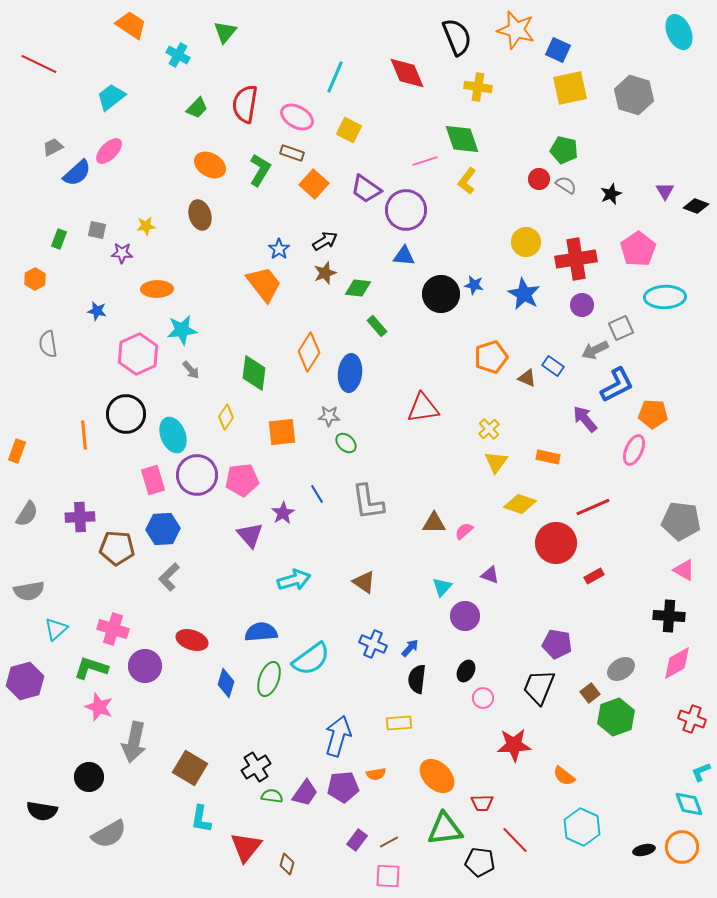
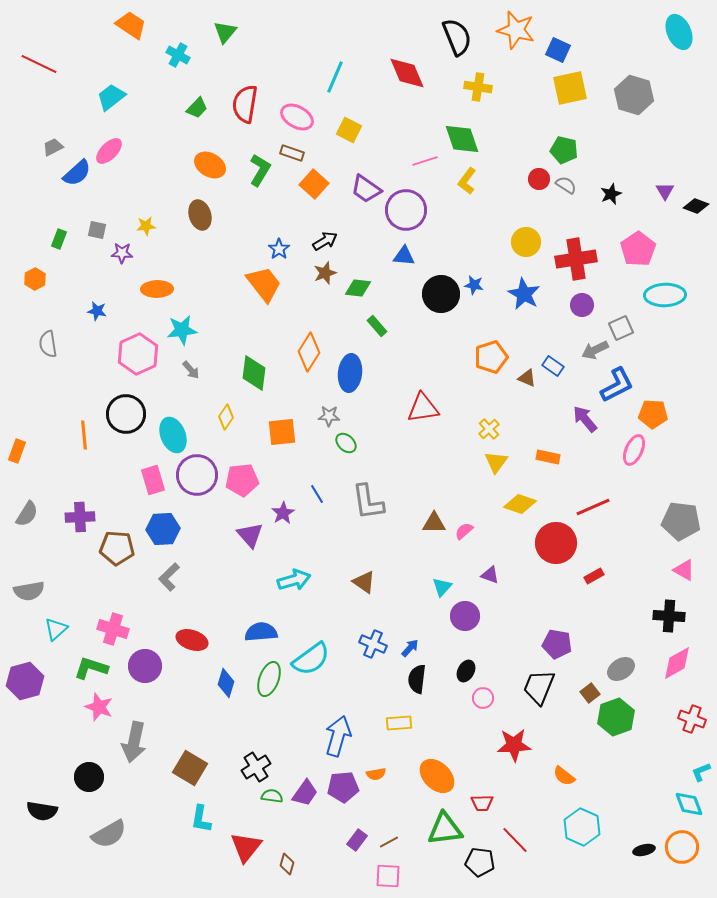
cyan ellipse at (665, 297): moved 2 px up
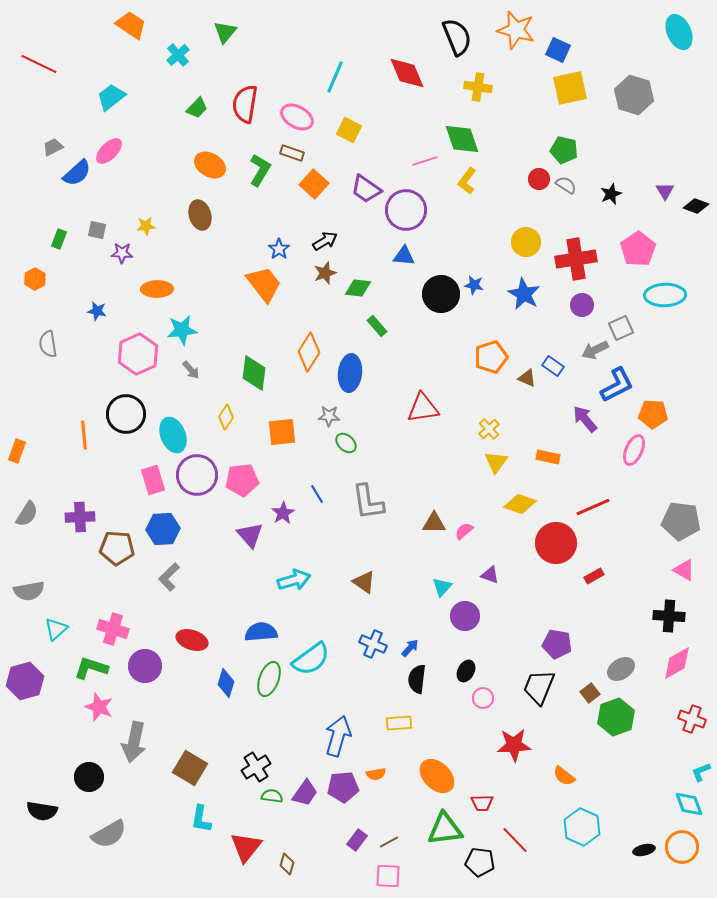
cyan cross at (178, 55): rotated 20 degrees clockwise
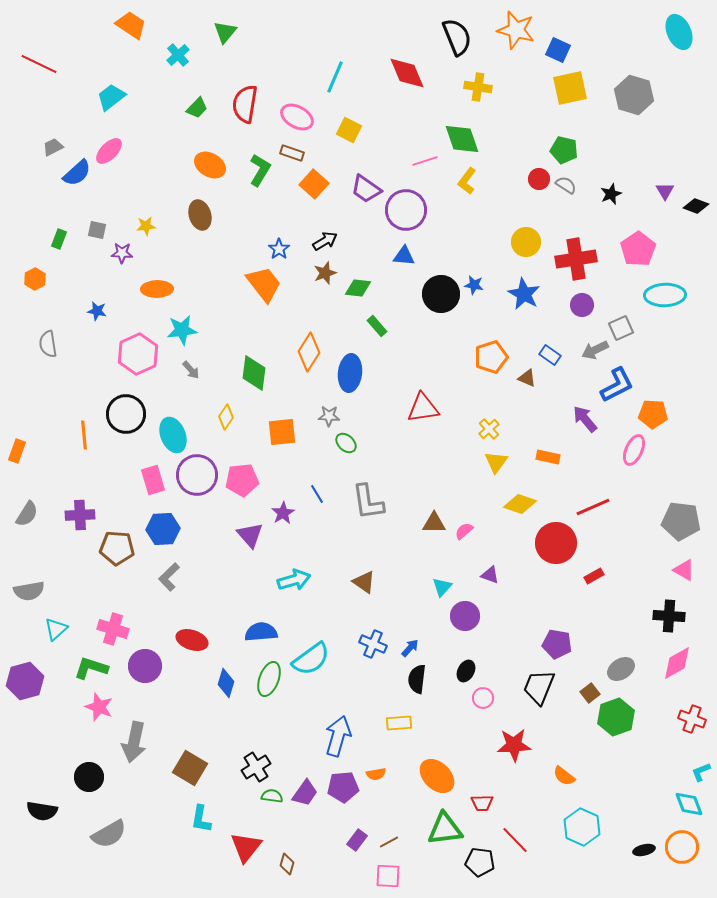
blue rectangle at (553, 366): moved 3 px left, 11 px up
purple cross at (80, 517): moved 2 px up
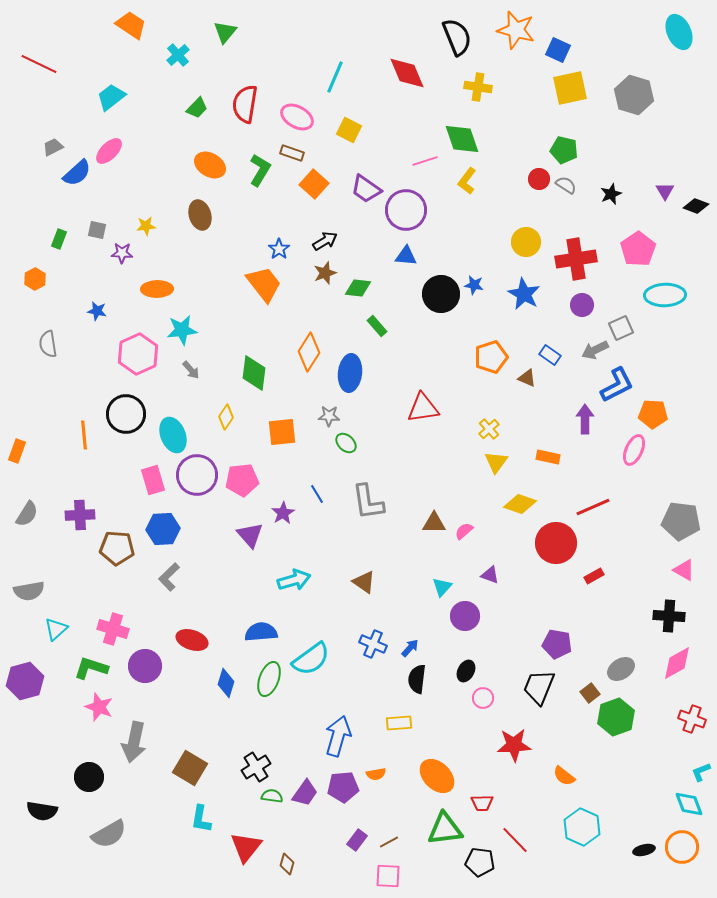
blue triangle at (404, 256): moved 2 px right
purple arrow at (585, 419): rotated 40 degrees clockwise
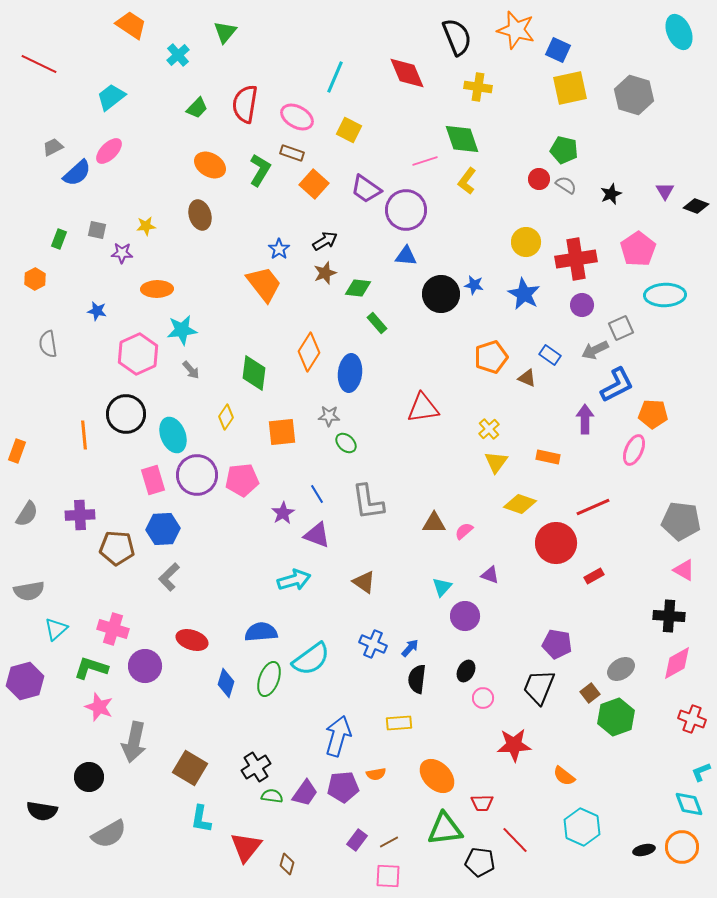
green rectangle at (377, 326): moved 3 px up
purple triangle at (250, 535): moved 67 px right; rotated 28 degrees counterclockwise
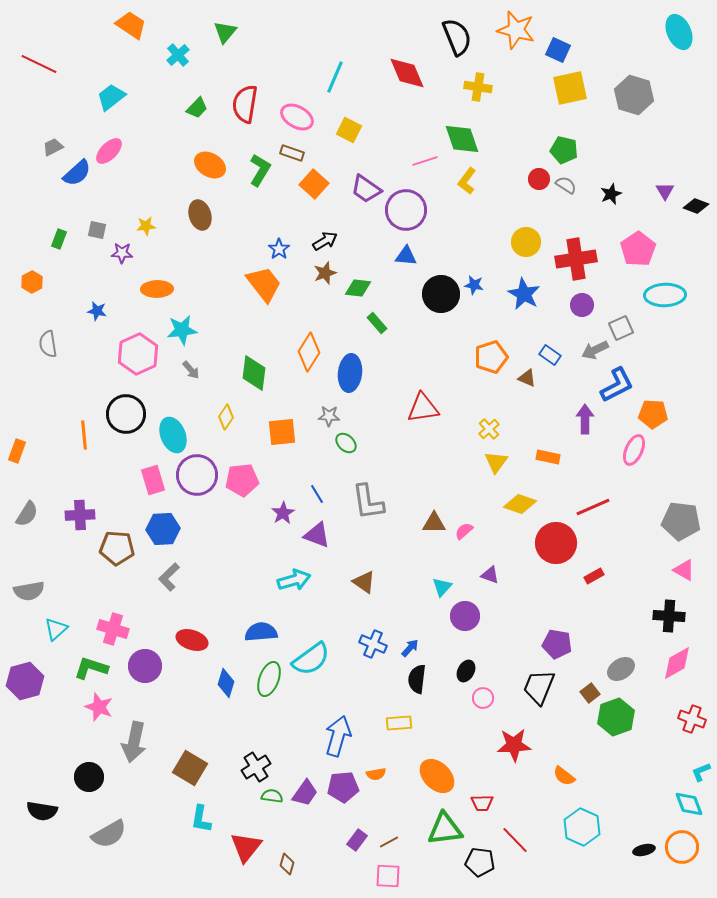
orange hexagon at (35, 279): moved 3 px left, 3 px down
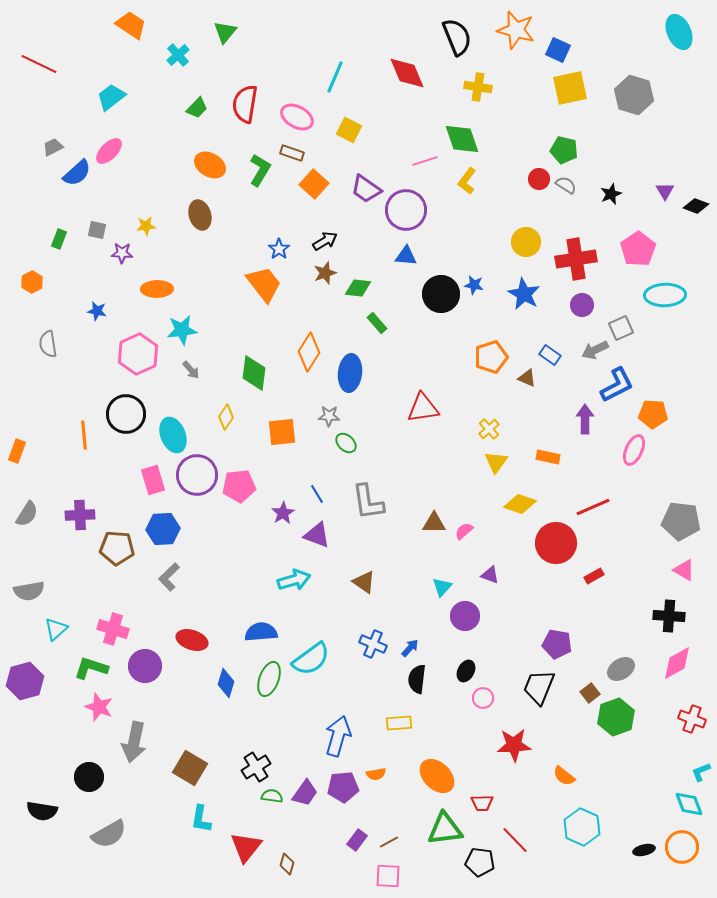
pink pentagon at (242, 480): moved 3 px left, 6 px down
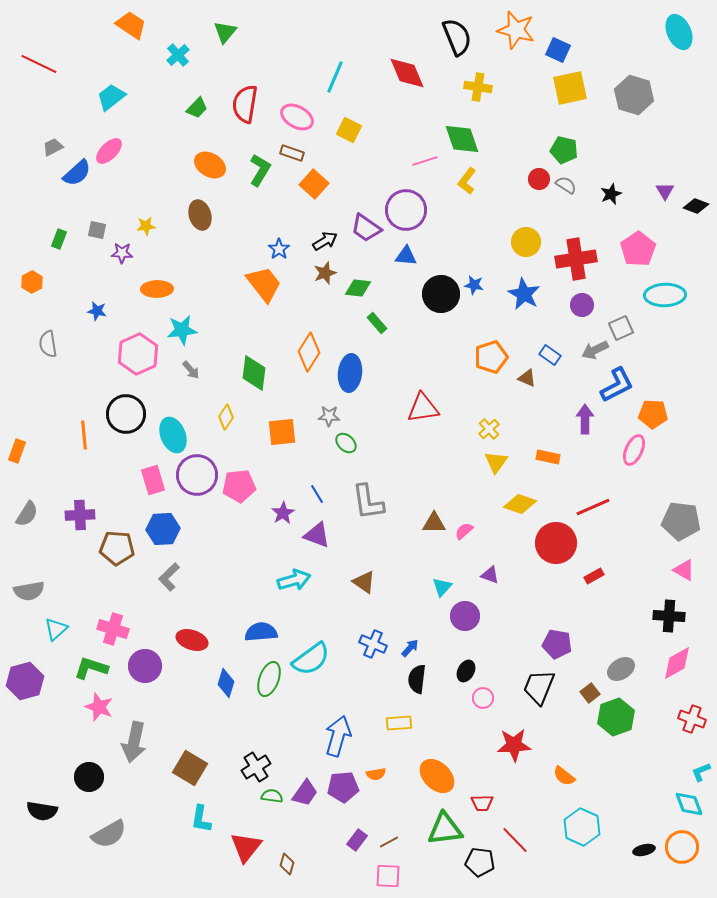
purple trapezoid at (366, 189): moved 39 px down
